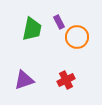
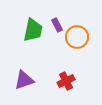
purple rectangle: moved 2 px left, 3 px down
green trapezoid: moved 1 px right, 1 px down
red cross: moved 1 px down
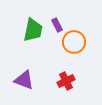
orange circle: moved 3 px left, 5 px down
purple triangle: rotated 40 degrees clockwise
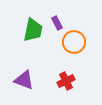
purple rectangle: moved 2 px up
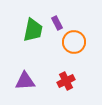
purple triangle: moved 1 px right, 1 px down; rotated 25 degrees counterclockwise
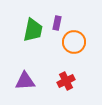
purple rectangle: rotated 40 degrees clockwise
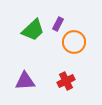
purple rectangle: moved 1 px right, 1 px down; rotated 16 degrees clockwise
green trapezoid: rotated 35 degrees clockwise
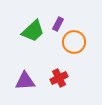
green trapezoid: moved 1 px down
red cross: moved 7 px left, 3 px up
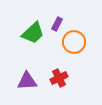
purple rectangle: moved 1 px left
green trapezoid: moved 2 px down
purple triangle: moved 2 px right
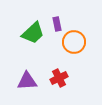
purple rectangle: rotated 40 degrees counterclockwise
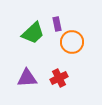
orange circle: moved 2 px left
purple triangle: moved 3 px up
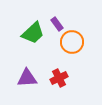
purple rectangle: rotated 24 degrees counterclockwise
